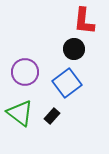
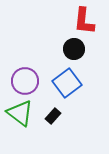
purple circle: moved 9 px down
black rectangle: moved 1 px right
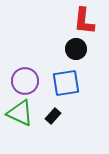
black circle: moved 2 px right
blue square: moved 1 px left; rotated 28 degrees clockwise
green triangle: rotated 12 degrees counterclockwise
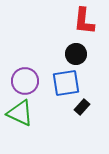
black circle: moved 5 px down
black rectangle: moved 29 px right, 9 px up
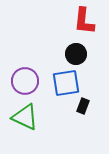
black rectangle: moved 1 px right, 1 px up; rotated 21 degrees counterclockwise
green triangle: moved 5 px right, 4 px down
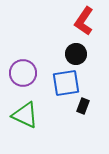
red L-shape: rotated 28 degrees clockwise
purple circle: moved 2 px left, 8 px up
green triangle: moved 2 px up
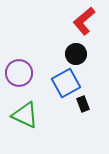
red L-shape: rotated 16 degrees clockwise
purple circle: moved 4 px left
blue square: rotated 20 degrees counterclockwise
black rectangle: moved 2 px up; rotated 42 degrees counterclockwise
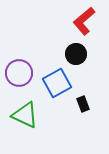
blue square: moved 9 px left
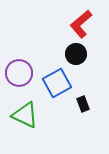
red L-shape: moved 3 px left, 3 px down
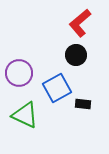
red L-shape: moved 1 px left, 1 px up
black circle: moved 1 px down
blue square: moved 5 px down
black rectangle: rotated 63 degrees counterclockwise
